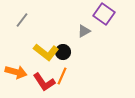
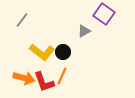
yellow L-shape: moved 4 px left
orange arrow: moved 8 px right, 6 px down
red L-shape: rotated 15 degrees clockwise
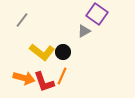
purple square: moved 7 px left
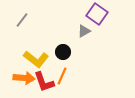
yellow L-shape: moved 6 px left, 7 px down
orange arrow: rotated 10 degrees counterclockwise
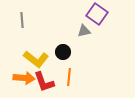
gray line: rotated 42 degrees counterclockwise
gray triangle: rotated 16 degrees clockwise
orange line: moved 7 px right, 1 px down; rotated 18 degrees counterclockwise
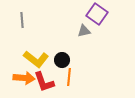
black circle: moved 1 px left, 8 px down
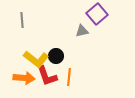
purple square: rotated 15 degrees clockwise
gray triangle: moved 2 px left
black circle: moved 6 px left, 4 px up
red L-shape: moved 3 px right, 6 px up
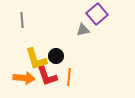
gray triangle: moved 1 px right, 1 px up
yellow L-shape: rotated 35 degrees clockwise
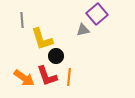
yellow L-shape: moved 6 px right, 20 px up
orange arrow: rotated 30 degrees clockwise
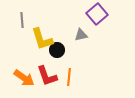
gray triangle: moved 2 px left, 5 px down
black circle: moved 1 px right, 6 px up
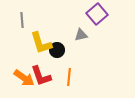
yellow L-shape: moved 1 px left, 4 px down
red L-shape: moved 6 px left
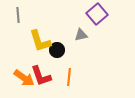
gray line: moved 4 px left, 5 px up
yellow L-shape: moved 1 px left, 2 px up
